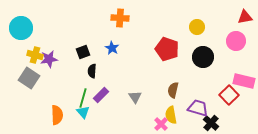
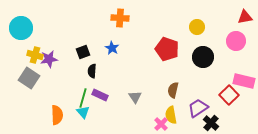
purple rectangle: moved 1 px left; rotated 70 degrees clockwise
purple trapezoid: rotated 50 degrees counterclockwise
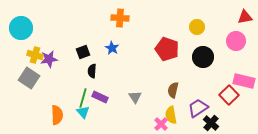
purple rectangle: moved 2 px down
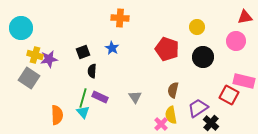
red square: rotated 18 degrees counterclockwise
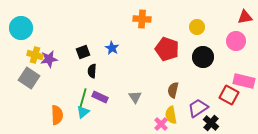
orange cross: moved 22 px right, 1 px down
cyan triangle: rotated 32 degrees clockwise
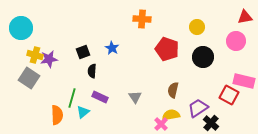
green line: moved 11 px left
yellow semicircle: rotated 90 degrees clockwise
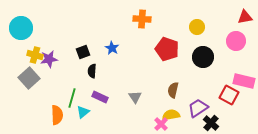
gray square: rotated 15 degrees clockwise
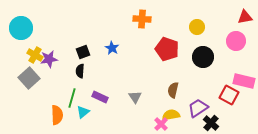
yellow cross: rotated 14 degrees clockwise
black semicircle: moved 12 px left
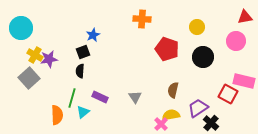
blue star: moved 19 px left, 13 px up; rotated 16 degrees clockwise
red square: moved 1 px left, 1 px up
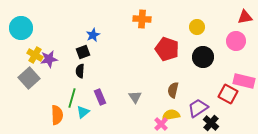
purple rectangle: rotated 42 degrees clockwise
